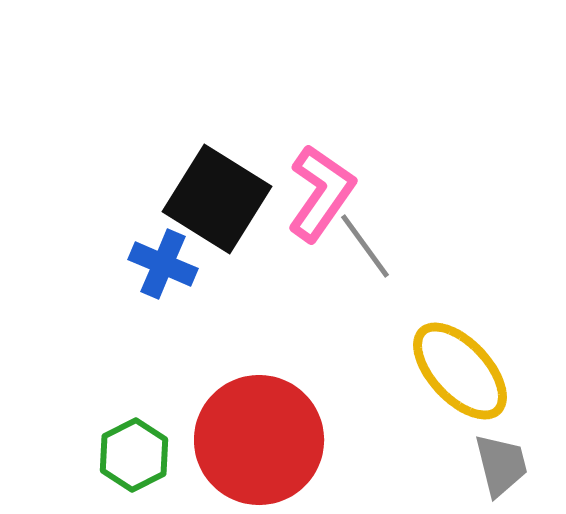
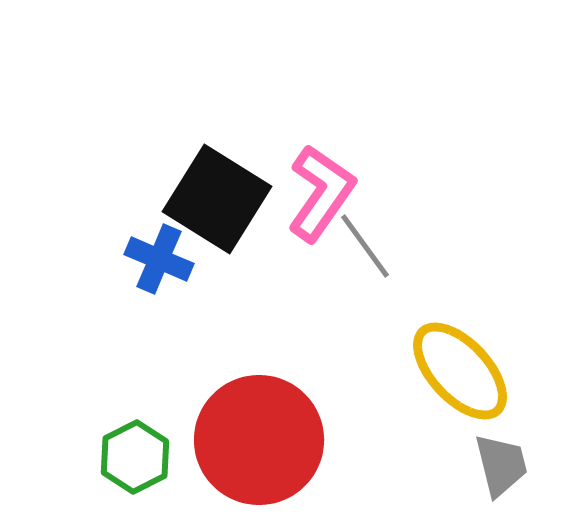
blue cross: moved 4 px left, 5 px up
green hexagon: moved 1 px right, 2 px down
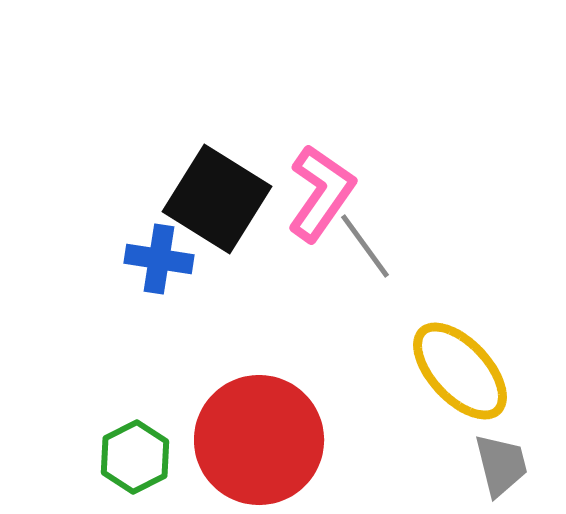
blue cross: rotated 14 degrees counterclockwise
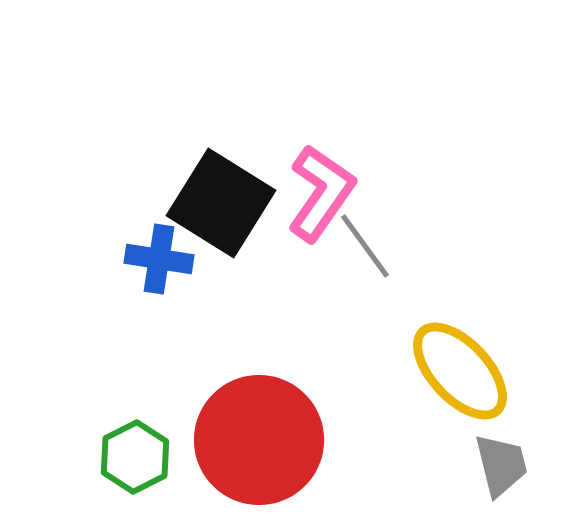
black square: moved 4 px right, 4 px down
